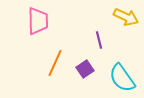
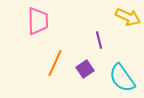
yellow arrow: moved 2 px right
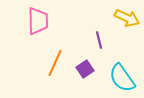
yellow arrow: moved 1 px left, 1 px down
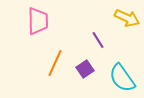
purple line: moved 1 px left; rotated 18 degrees counterclockwise
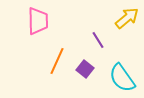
yellow arrow: rotated 65 degrees counterclockwise
orange line: moved 2 px right, 2 px up
purple square: rotated 18 degrees counterclockwise
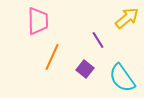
orange line: moved 5 px left, 4 px up
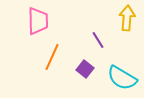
yellow arrow: rotated 45 degrees counterclockwise
cyan semicircle: rotated 24 degrees counterclockwise
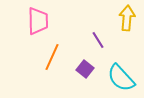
cyan semicircle: moved 1 px left; rotated 16 degrees clockwise
